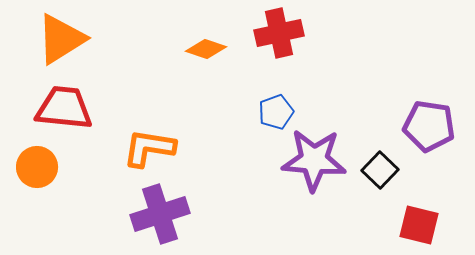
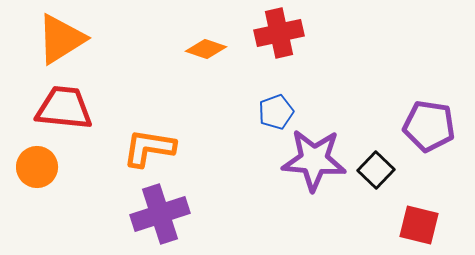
black square: moved 4 px left
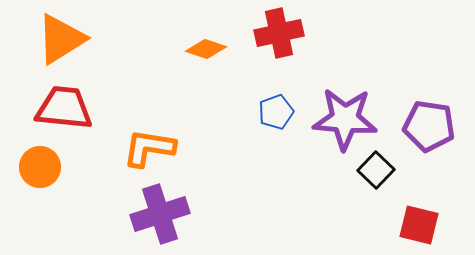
purple star: moved 31 px right, 41 px up
orange circle: moved 3 px right
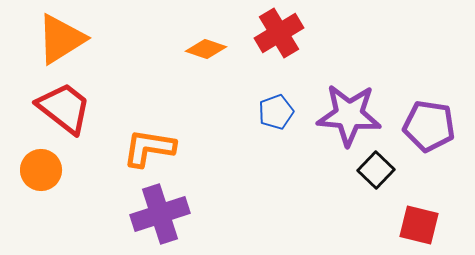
red cross: rotated 18 degrees counterclockwise
red trapezoid: rotated 32 degrees clockwise
purple star: moved 4 px right, 4 px up
orange circle: moved 1 px right, 3 px down
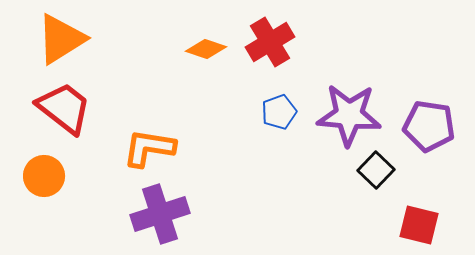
red cross: moved 9 px left, 9 px down
blue pentagon: moved 3 px right
orange circle: moved 3 px right, 6 px down
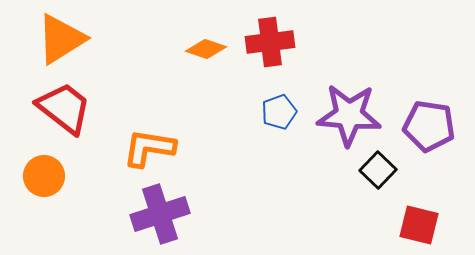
red cross: rotated 24 degrees clockwise
black square: moved 2 px right
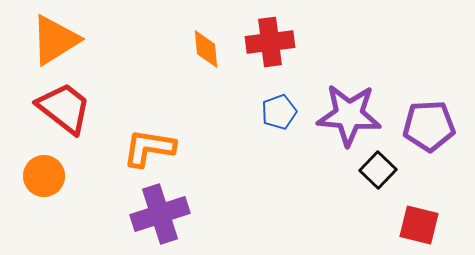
orange triangle: moved 6 px left, 1 px down
orange diamond: rotated 66 degrees clockwise
purple pentagon: rotated 12 degrees counterclockwise
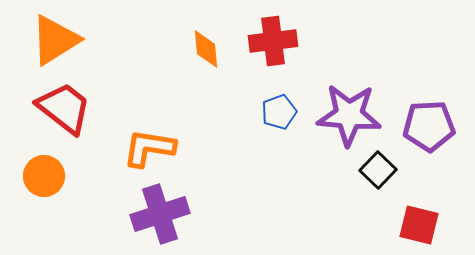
red cross: moved 3 px right, 1 px up
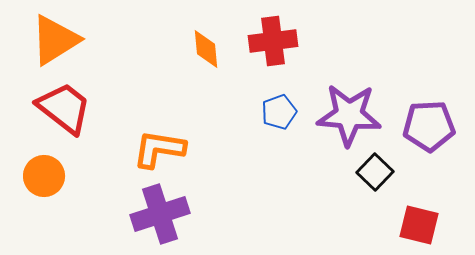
orange L-shape: moved 10 px right, 1 px down
black square: moved 3 px left, 2 px down
